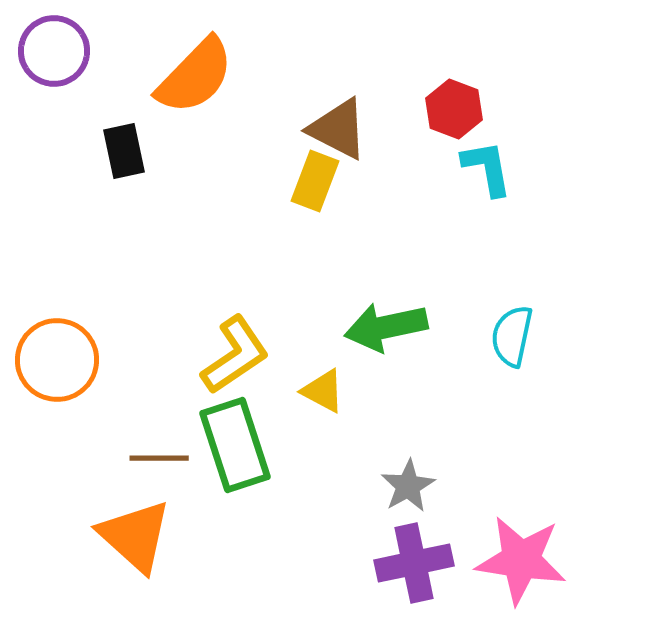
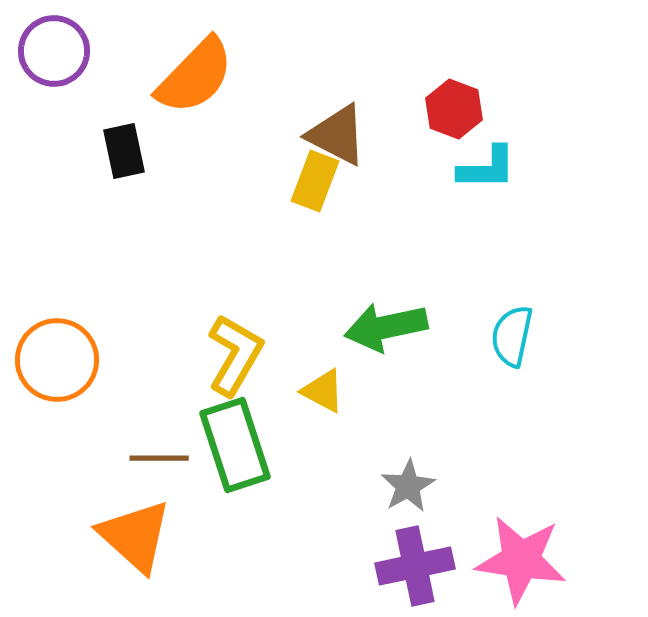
brown triangle: moved 1 px left, 6 px down
cyan L-shape: rotated 100 degrees clockwise
yellow L-shape: rotated 26 degrees counterclockwise
purple cross: moved 1 px right, 3 px down
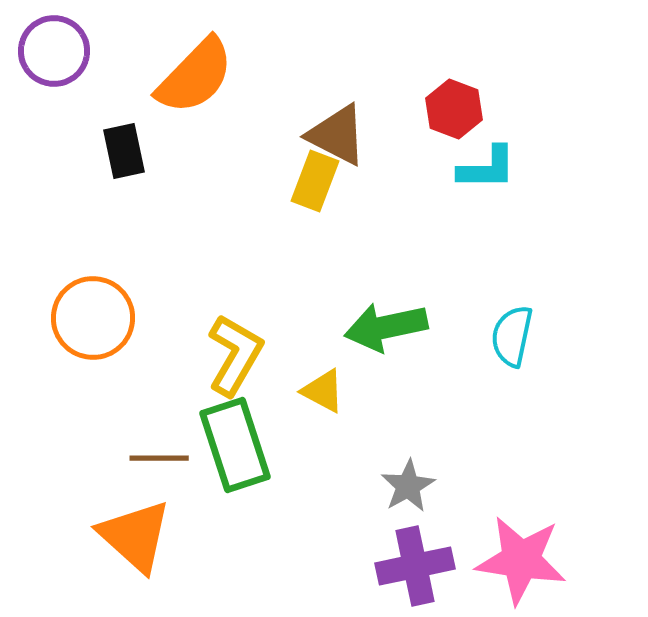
orange circle: moved 36 px right, 42 px up
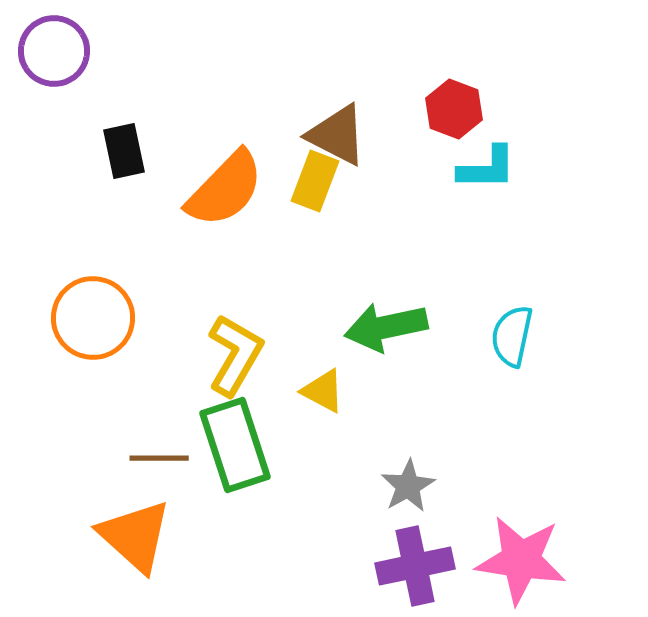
orange semicircle: moved 30 px right, 113 px down
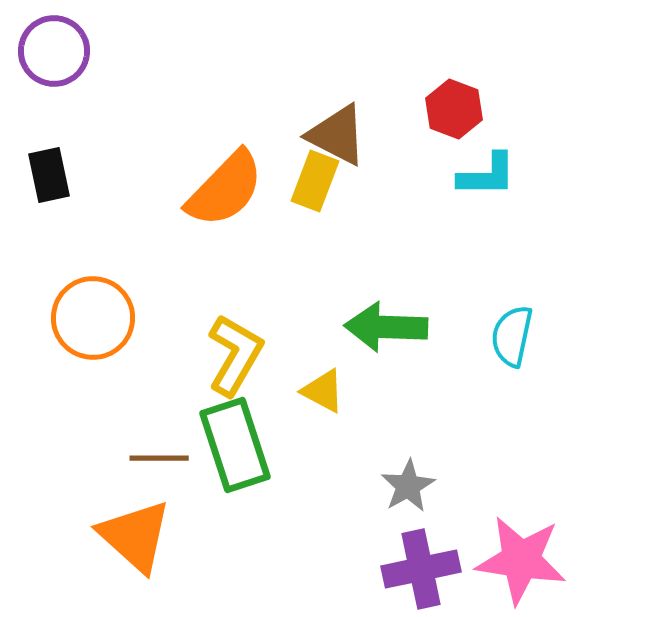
black rectangle: moved 75 px left, 24 px down
cyan L-shape: moved 7 px down
green arrow: rotated 14 degrees clockwise
purple cross: moved 6 px right, 3 px down
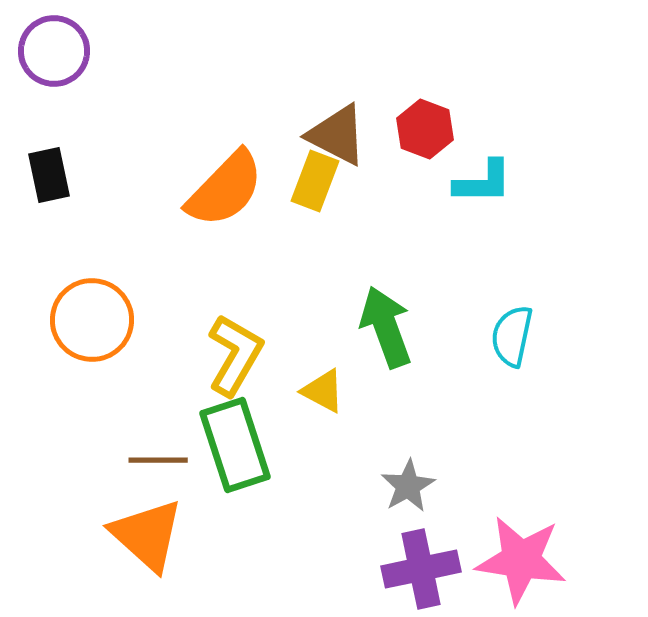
red hexagon: moved 29 px left, 20 px down
cyan L-shape: moved 4 px left, 7 px down
orange circle: moved 1 px left, 2 px down
green arrow: rotated 68 degrees clockwise
brown line: moved 1 px left, 2 px down
orange triangle: moved 12 px right, 1 px up
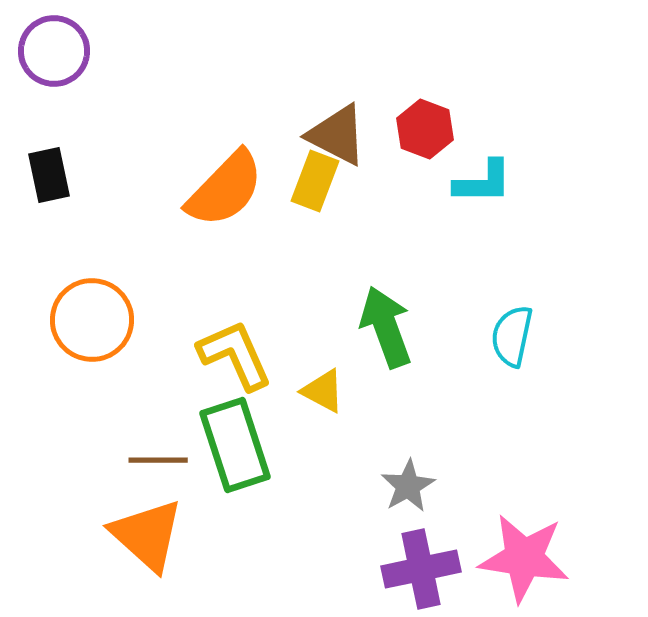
yellow L-shape: rotated 54 degrees counterclockwise
pink star: moved 3 px right, 2 px up
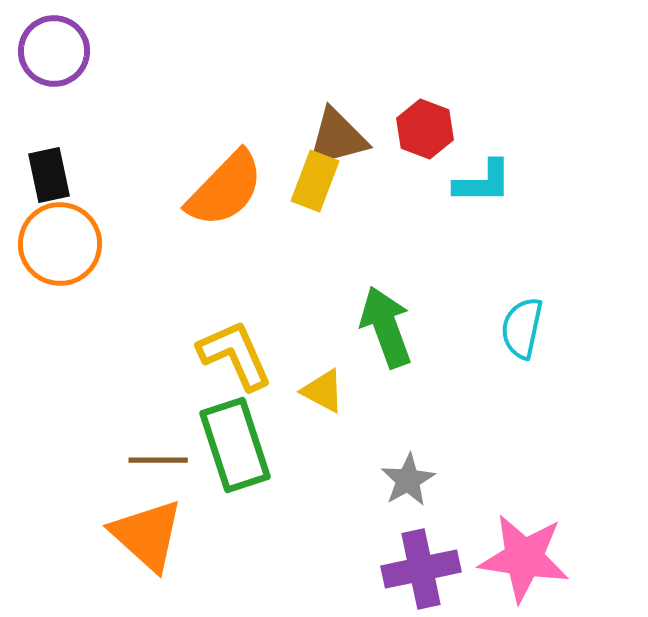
brown triangle: moved 3 px down; rotated 42 degrees counterclockwise
orange circle: moved 32 px left, 76 px up
cyan semicircle: moved 10 px right, 8 px up
gray star: moved 6 px up
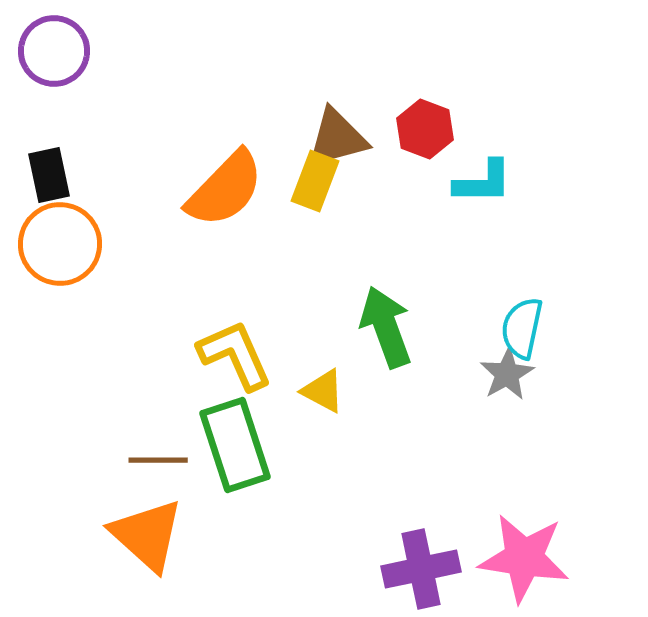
gray star: moved 99 px right, 106 px up
